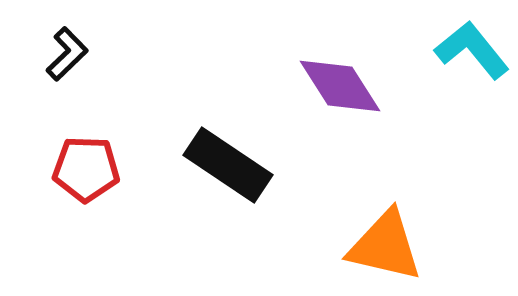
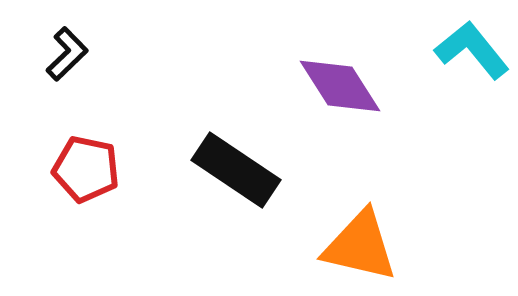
black rectangle: moved 8 px right, 5 px down
red pentagon: rotated 10 degrees clockwise
orange triangle: moved 25 px left
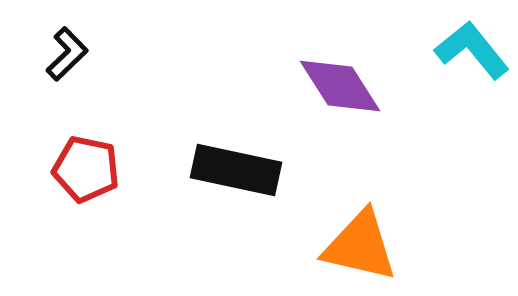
black rectangle: rotated 22 degrees counterclockwise
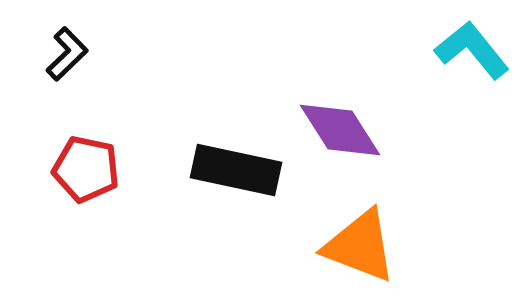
purple diamond: moved 44 px down
orange triangle: rotated 8 degrees clockwise
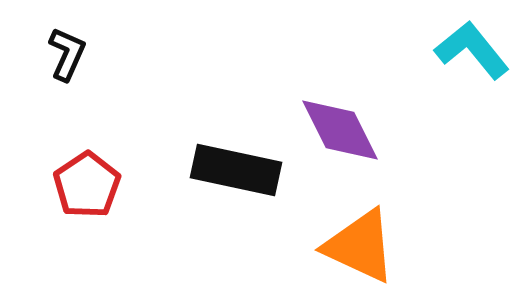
black L-shape: rotated 22 degrees counterclockwise
purple diamond: rotated 6 degrees clockwise
red pentagon: moved 1 px right, 16 px down; rotated 26 degrees clockwise
orange triangle: rotated 4 degrees clockwise
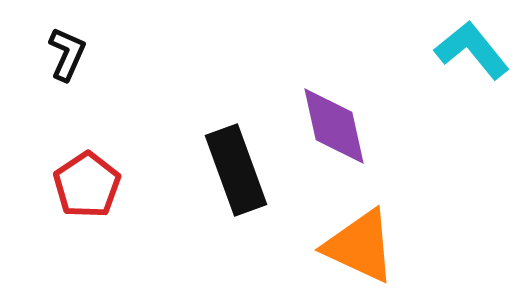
purple diamond: moved 6 px left, 4 px up; rotated 14 degrees clockwise
black rectangle: rotated 58 degrees clockwise
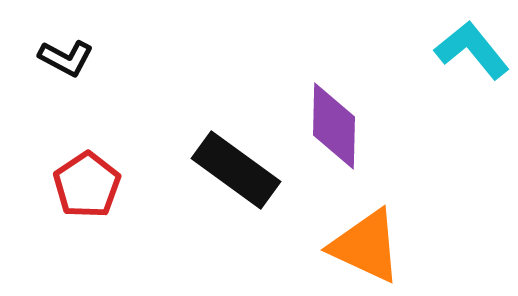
black L-shape: moved 1 px left, 4 px down; rotated 94 degrees clockwise
purple diamond: rotated 14 degrees clockwise
black rectangle: rotated 34 degrees counterclockwise
orange triangle: moved 6 px right
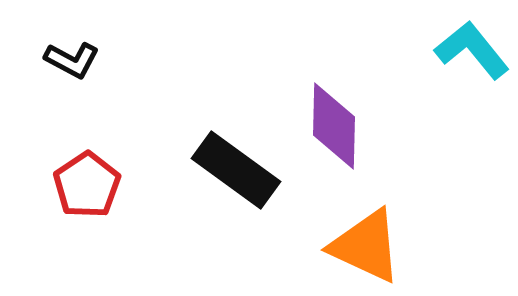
black L-shape: moved 6 px right, 2 px down
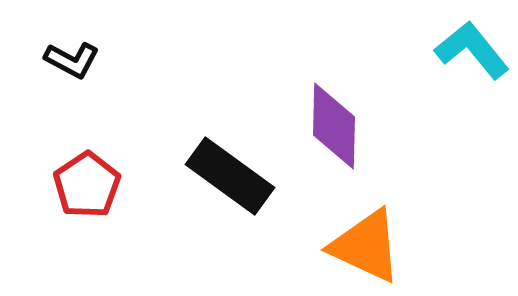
black rectangle: moved 6 px left, 6 px down
